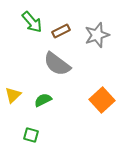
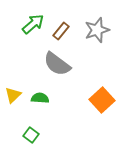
green arrow: moved 1 px right, 2 px down; rotated 90 degrees counterclockwise
brown rectangle: rotated 24 degrees counterclockwise
gray star: moved 5 px up
green semicircle: moved 3 px left, 2 px up; rotated 30 degrees clockwise
green square: rotated 21 degrees clockwise
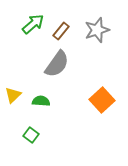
gray semicircle: rotated 92 degrees counterclockwise
green semicircle: moved 1 px right, 3 px down
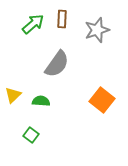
brown rectangle: moved 1 px right, 12 px up; rotated 36 degrees counterclockwise
orange square: rotated 10 degrees counterclockwise
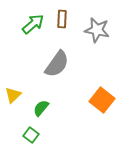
gray star: rotated 30 degrees clockwise
green semicircle: moved 7 px down; rotated 54 degrees counterclockwise
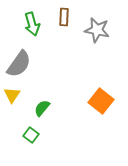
brown rectangle: moved 2 px right, 2 px up
green arrow: moved 1 px left; rotated 115 degrees clockwise
gray semicircle: moved 38 px left
yellow triangle: moved 1 px left; rotated 12 degrees counterclockwise
orange square: moved 1 px left, 1 px down
green semicircle: moved 1 px right
